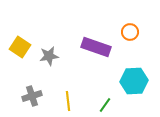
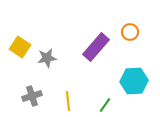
purple rectangle: rotated 68 degrees counterclockwise
gray star: moved 2 px left, 2 px down
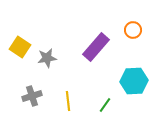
orange circle: moved 3 px right, 2 px up
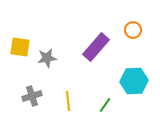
yellow square: rotated 25 degrees counterclockwise
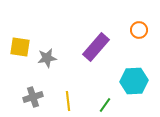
orange circle: moved 6 px right
gray cross: moved 1 px right, 1 px down
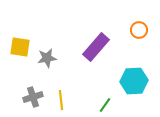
yellow line: moved 7 px left, 1 px up
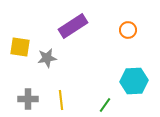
orange circle: moved 11 px left
purple rectangle: moved 23 px left, 21 px up; rotated 16 degrees clockwise
gray cross: moved 5 px left, 2 px down; rotated 18 degrees clockwise
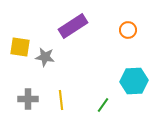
gray star: moved 2 px left, 1 px up; rotated 18 degrees clockwise
green line: moved 2 px left
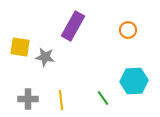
purple rectangle: rotated 28 degrees counterclockwise
green line: moved 7 px up; rotated 70 degrees counterclockwise
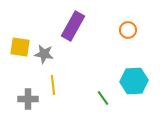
gray star: moved 1 px left, 3 px up
yellow line: moved 8 px left, 15 px up
